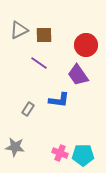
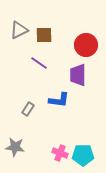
purple trapezoid: rotated 35 degrees clockwise
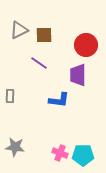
gray rectangle: moved 18 px left, 13 px up; rotated 32 degrees counterclockwise
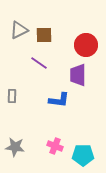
gray rectangle: moved 2 px right
pink cross: moved 5 px left, 7 px up
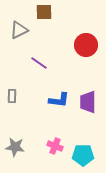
brown square: moved 23 px up
purple trapezoid: moved 10 px right, 27 px down
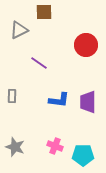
gray star: rotated 12 degrees clockwise
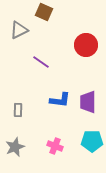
brown square: rotated 24 degrees clockwise
purple line: moved 2 px right, 1 px up
gray rectangle: moved 6 px right, 14 px down
blue L-shape: moved 1 px right
gray star: rotated 30 degrees clockwise
cyan pentagon: moved 9 px right, 14 px up
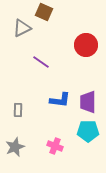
gray triangle: moved 3 px right, 2 px up
cyan pentagon: moved 4 px left, 10 px up
